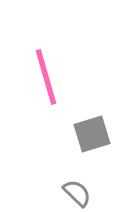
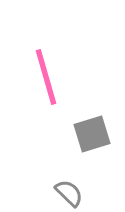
gray semicircle: moved 8 px left
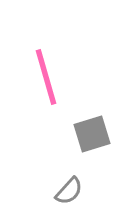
gray semicircle: moved 2 px up; rotated 88 degrees clockwise
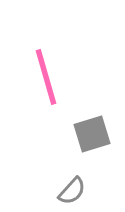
gray semicircle: moved 3 px right
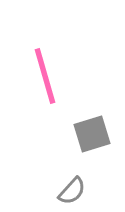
pink line: moved 1 px left, 1 px up
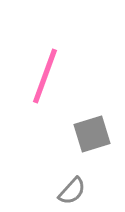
pink line: rotated 36 degrees clockwise
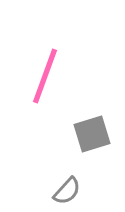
gray semicircle: moved 5 px left
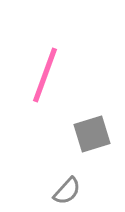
pink line: moved 1 px up
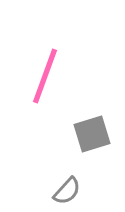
pink line: moved 1 px down
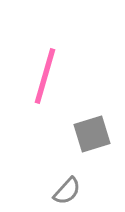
pink line: rotated 4 degrees counterclockwise
